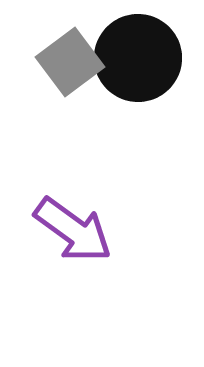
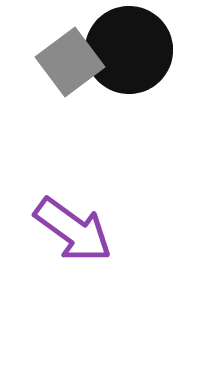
black circle: moved 9 px left, 8 px up
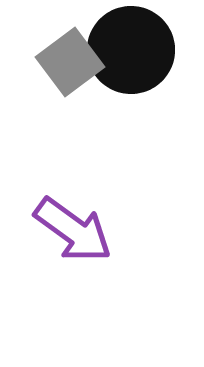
black circle: moved 2 px right
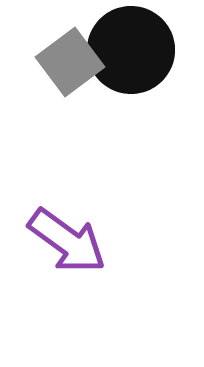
purple arrow: moved 6 px left, 11 px down
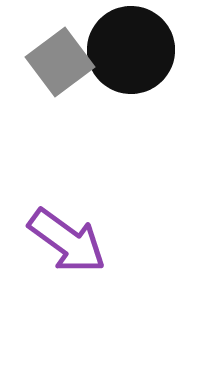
gray square: moved 10 px left
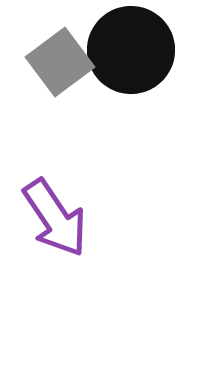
purple arrow: moved 12 px left, 23 px up; rotated 20 degrees clockwise
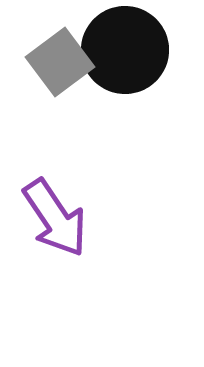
black circle: moved 6 px left
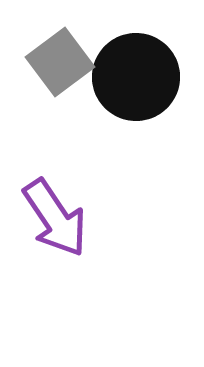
black circle: moved 11 px right, 27 px down
